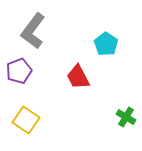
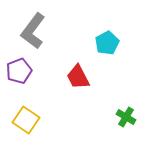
cyan pentagon: moved 1 px right, 1 px up; rotated 10 degrees clockwise
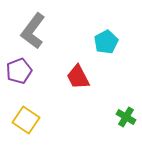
cyan pentagon: moved 1 px left, 1 px up
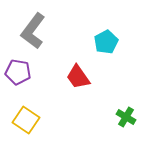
purple pentagon: moved 1 px left, 1 px down; rotated 30 degrees clockwise
red trapezoid: rotated 8 degrees counterclockwise
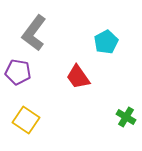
gray L-shape: moved 1 px right, 2 px down
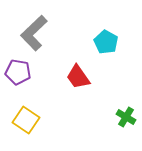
gray L-shape: rotated 9 degrees clockwise
cyan pentagon: rotated 15 degrees counterclockwise
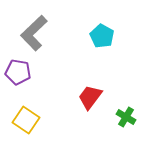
cyan pentagon: moved 4 px left, 6 px up
red trapezoid: moved 12 px right, 20 px down; rotated 72 degrees clockwise
